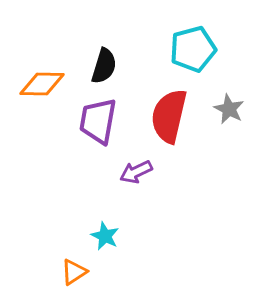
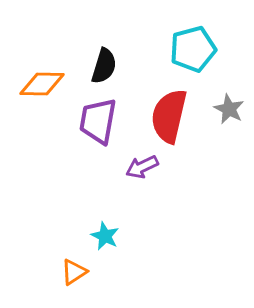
purple arrow: moved 6 px right, 5 px up
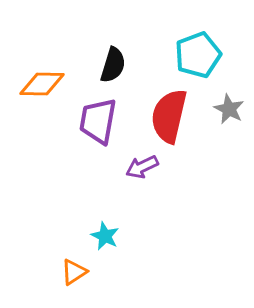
cyan pentagon: moved 5 px right, 6 px down; rotated 6 degrees counterclockwise
black semicircle: moved 9 px right, 1 px up
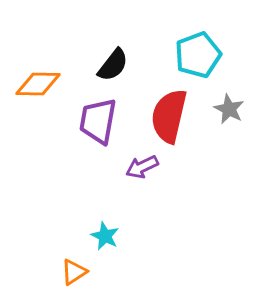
black semicircle: rotated 21 degrees clockwise
orange diamond: moved 4 px left
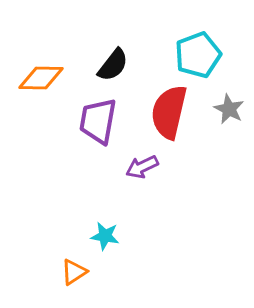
orange diamond: moved 3 px right, 6 px up
red semicircle: moved 4 px up
cyan star: rotated 16 degrees counterclockwise
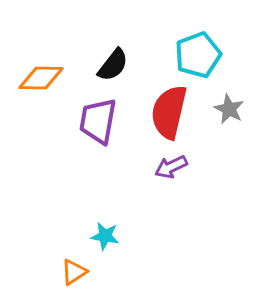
purple arrow: moved 29 px right
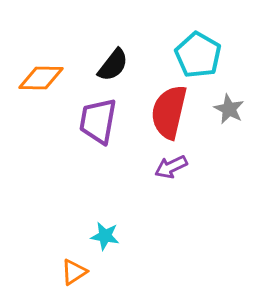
cyan pentagon: rotated 21 degrees counterclockwise
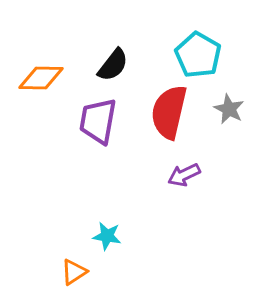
purple arrow: moved 13 px right, 8 px down
cyan star: moved 2 px right
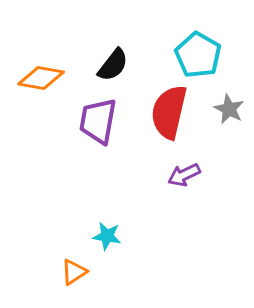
orange diamond: rotated 9 degrees clockwise
